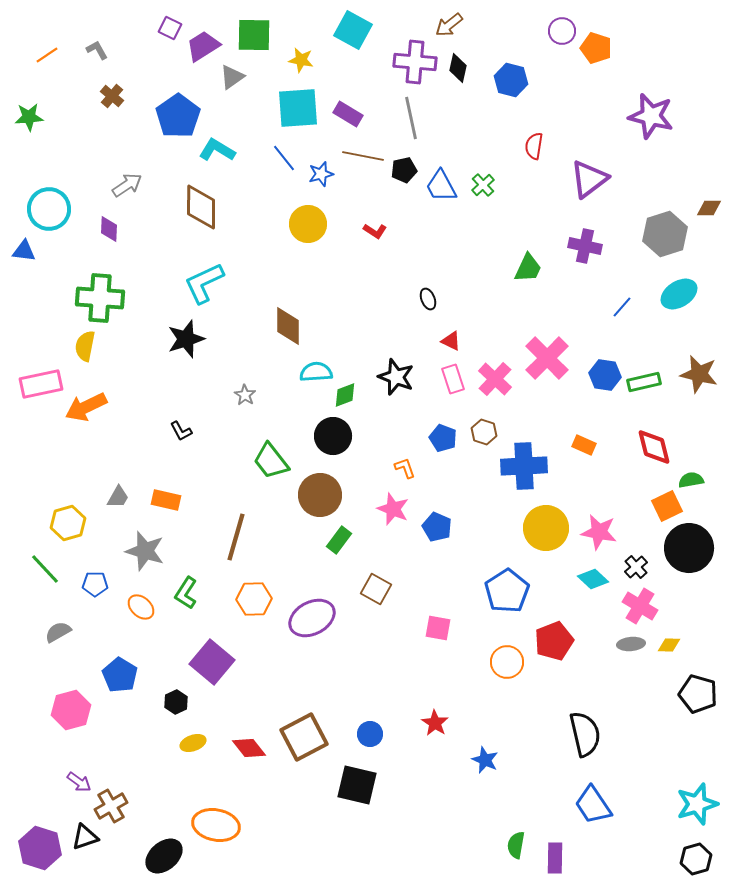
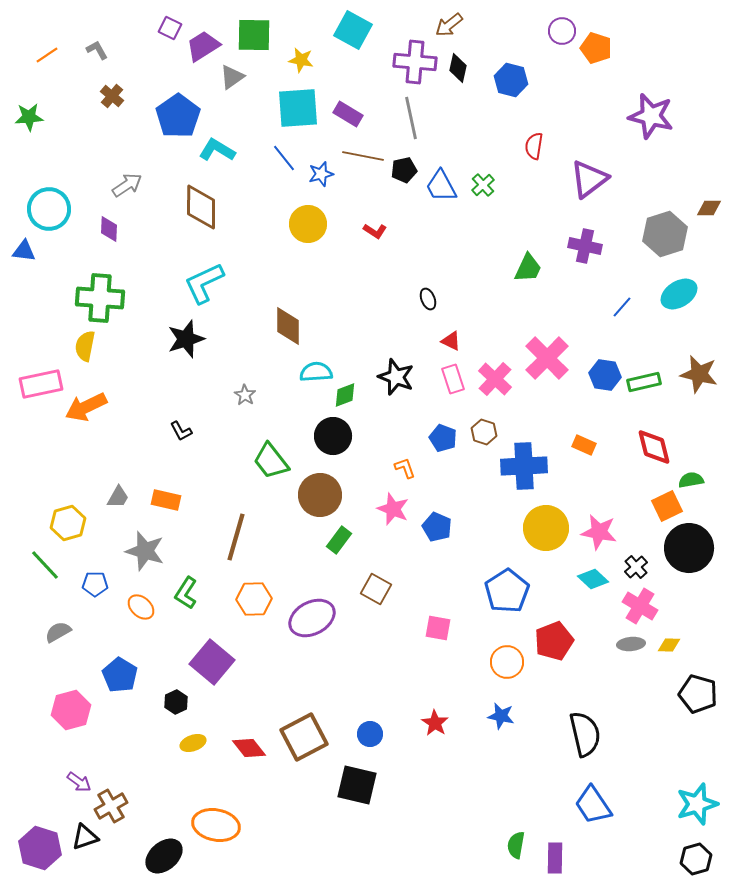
green line at (45, 569): moved 4 px up
blue star at (485, 760): moved 16 px right, 44 px up; rotated 12 degrees counterclockwise
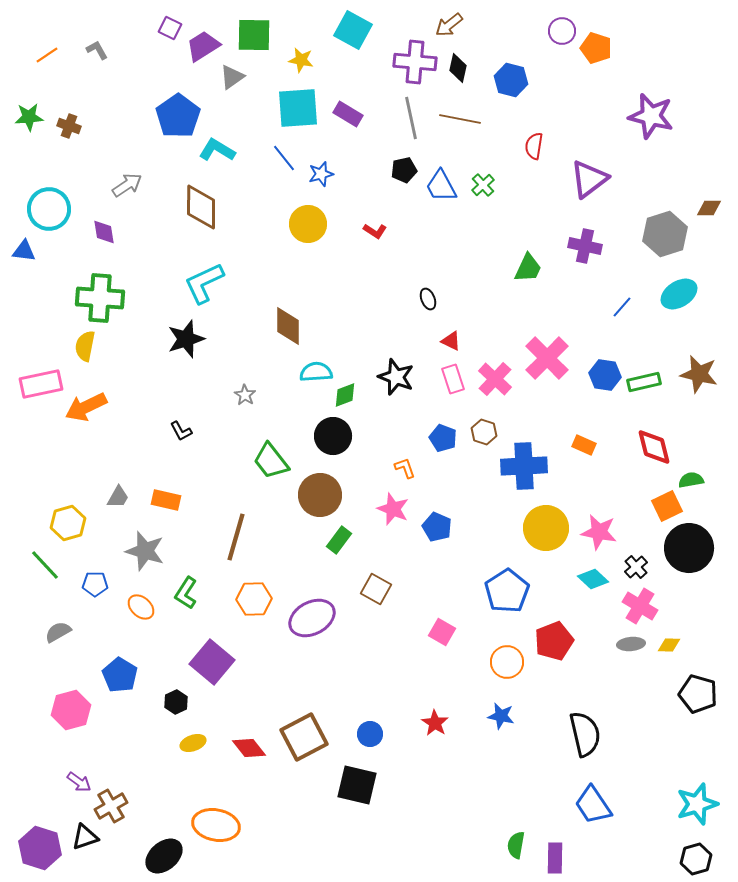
brown cross at (112, 96): moved 43 px left, 30 px down; rotated 20 degrees counterclockwise
brown line at (363, 156): moved 97 px right, 37 px up
purple diamond at (109, 229): moved 5 px left, 3 px down; rotated 12 degrees counterclockwise
pink square at (438, 628): moved 4 px right, 4 px down; rotated 20 degrees clockwise
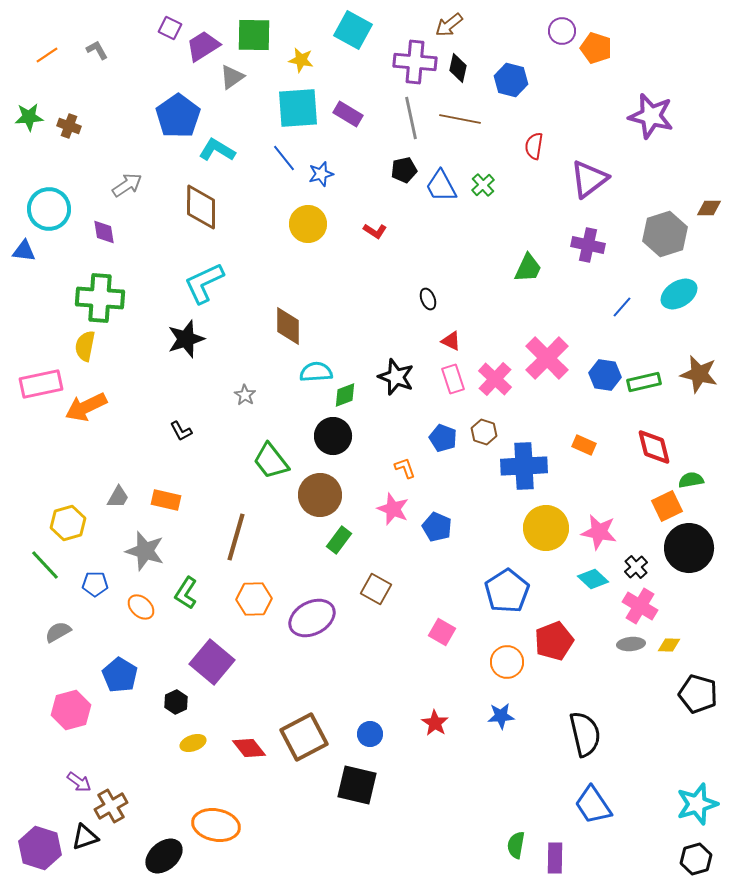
purple cross at (585, 246): moved 3 px right, 1 px up
blue star at (501, 716): rotated 16 degrees counterclockwise
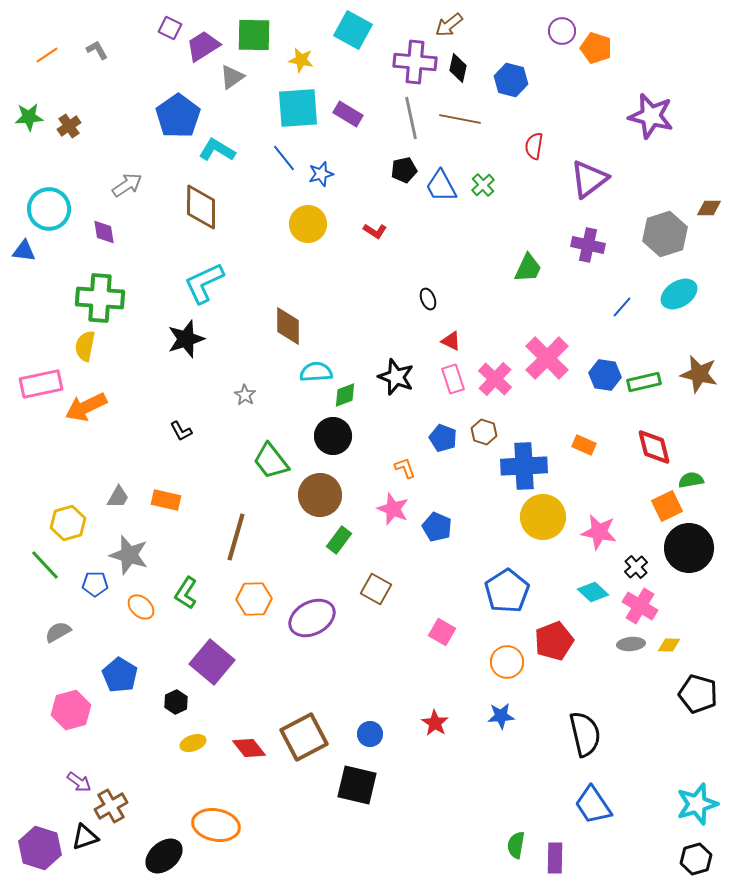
brown cross at (69, 126): rotated 35 degrees clockwise
yellow circle at (546, 528): moved 3 px left, 11 px up
gray star at (145, 551): moved 16 px left, 4 px down
cyan diamond at (593, 579): moved 13 px down
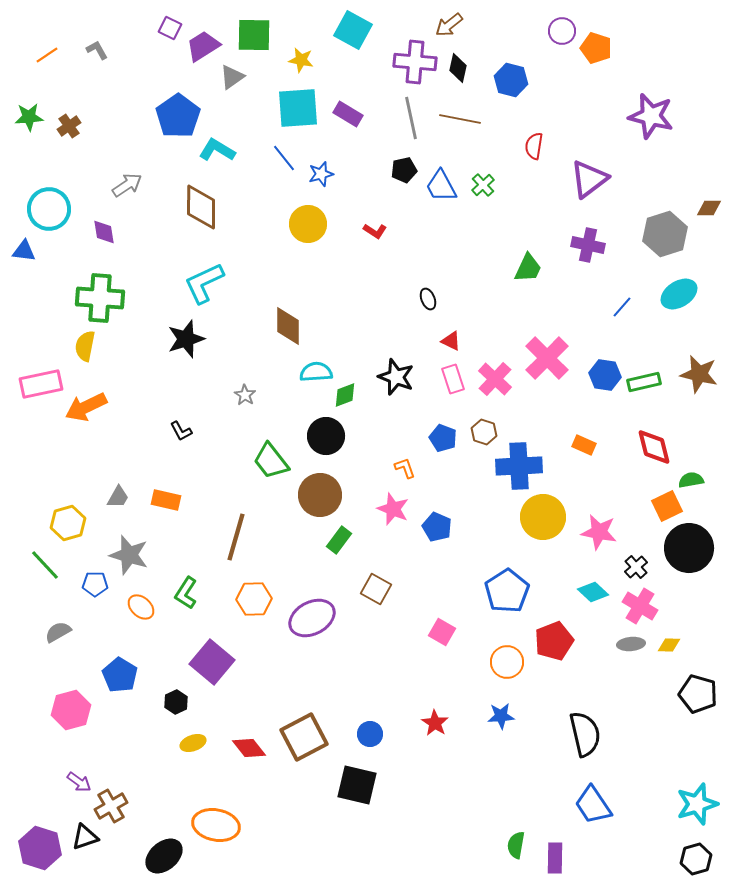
black circle at (333, 436): moved 7 px left
blue cross at (524, 466): moved 5 px left
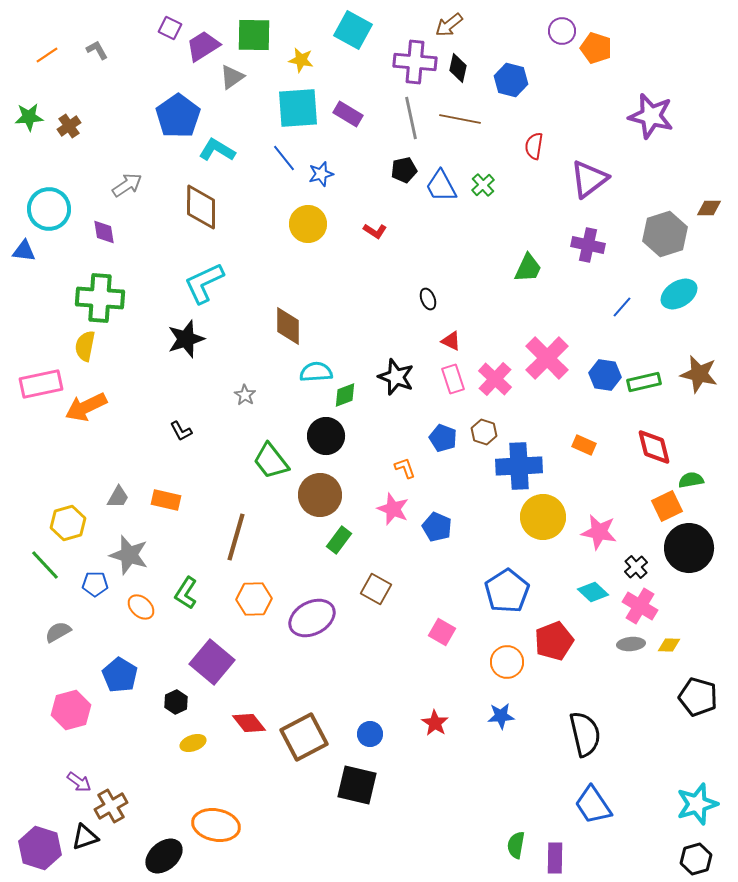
black pentagon at (698, 694): moved 3 px down
red diamond at (249, 748): moved 25 px up
